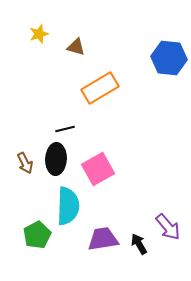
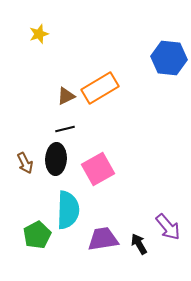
brown triangle: moved 10 px left, 49 px down; rotated 42 degrees counterclockwise
cyan semicircle: moved 4 px down
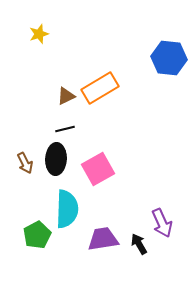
cyan semicircle: moved 1 px left, 1 px up
purple arrow: moved 6 px left, 4 px up; rotated 16 degrees clockwise
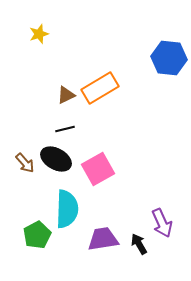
brown triangle: moved 1 px up
black ellipse: rotated 64 degrees counterclockwise
brown arrow: rotated 15 degrees counterclockwise
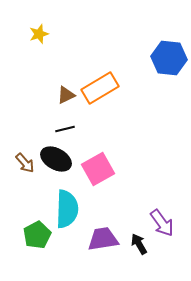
purple arrow: rotated 12 degrees counterclockwise
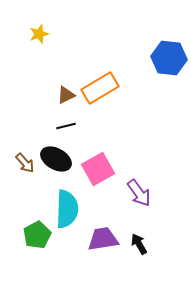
black line: moved 1 px right, 3 px up
purple arrow: moved 23 px left, 30 px up
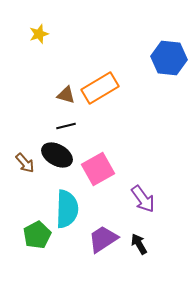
brown triangle: rotated 42 degrees clockwise
black ellipse: moved 1 px right, 4 px up
purple arrow: moved 4 px right, 6 px down
purple trapezoid: rotated 24 degrees counterclockwise
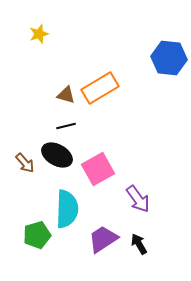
purple arrow: moved 5 px left
green pentagon: rotated 12 degrees clockwise
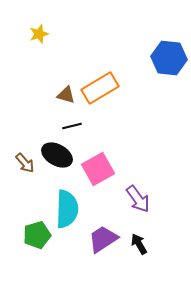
black line: moved 6 px right
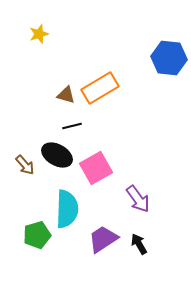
brown arrow: moved 2 px down
pink square: moved 2 px left, 1 px up
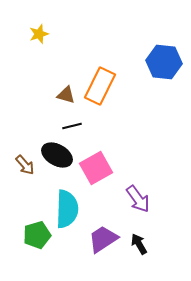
blue hexagon: moved 5 px left, 4 px down
orange rectangle: moved 2 px up; rotated 33 degrees counterclockwise
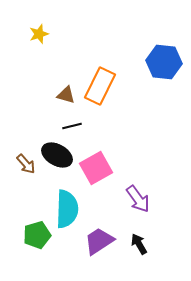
brown arrow: moved 1 px right, 1 px up
purple trapezoid: moved 4 px left, 2 px down
